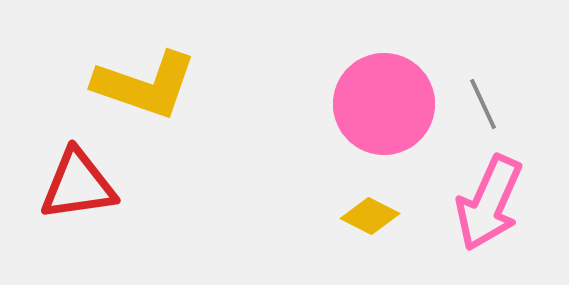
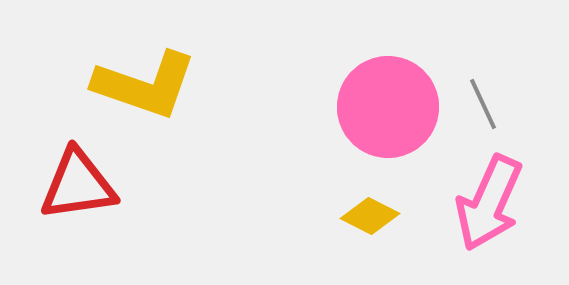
pink circle: moved 4 px right, 3 px down
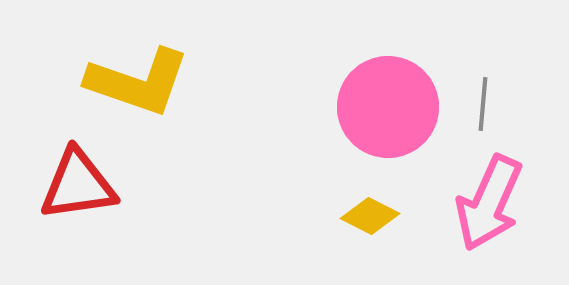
yellow L-shape: moved 7 px left, 3 px up
gray line: rotated 30 degrees clockwise
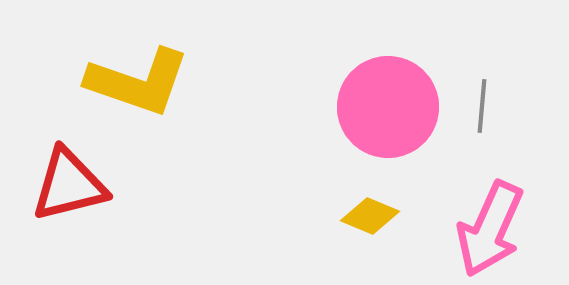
gray line: moved 1 px left, 2 px down
red triangle: moved 9 px left; rotated 6 degrees counterclockwise
pink arrow: moved 1 px right, 26 px down
yellow diamond: rotated 4 degrees counterclockwise
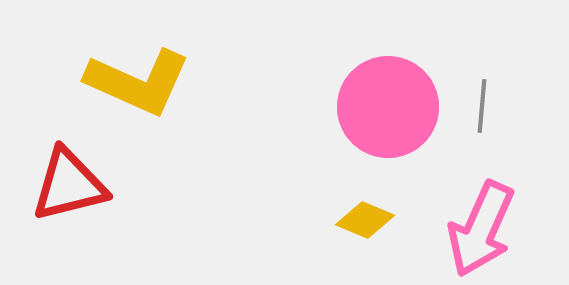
yellow L-shape: rotated 5 degrees clockwise
yellow diamond: moved 5 px left, 4 px down
pink arrow: moved 9 px left
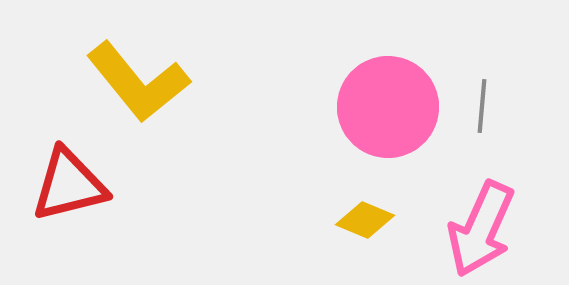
yellow L-shape: rotated 27 degrees clockwise
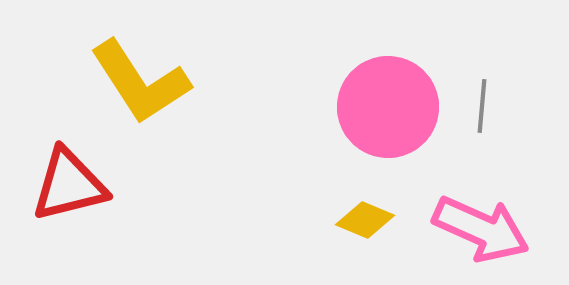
yellow L-shape: moved 2 px right; rotated 6 degrees clockwise
pink arrow: rotated 90 degrees counterclockwise
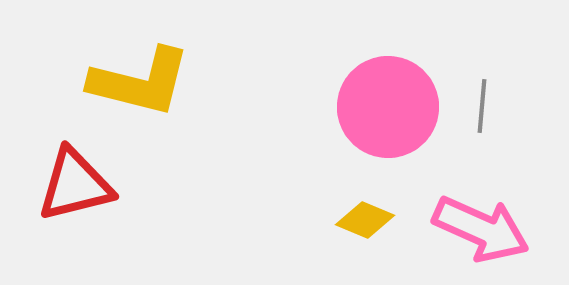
yellow L-shape: rotated 43 degrees counterclockwise
red triangle: moved 6 px right
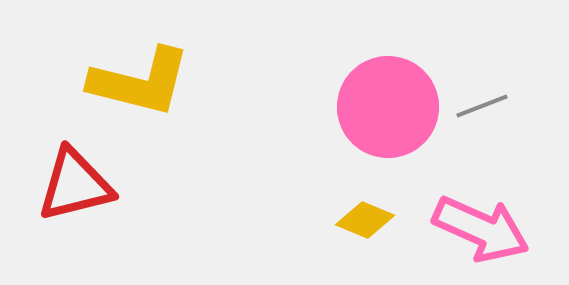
gray line: rotated 64 degrees clockwise
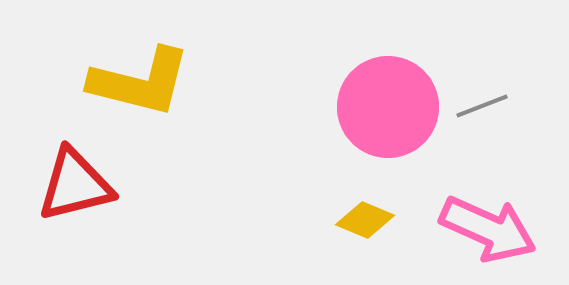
pink arrow: moved 7 px right
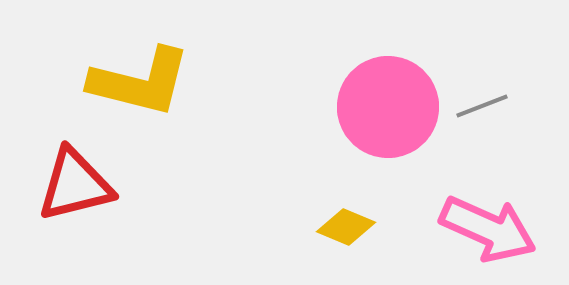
yellow diamond: moved 19 px left, 7 px down
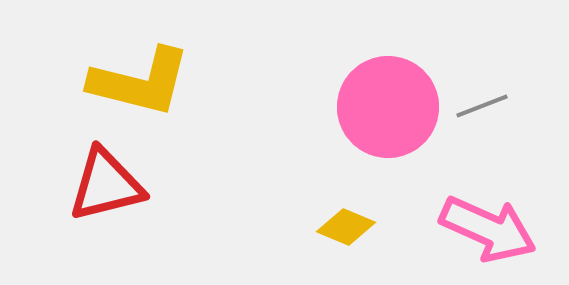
red triangle: moved 31 px right
